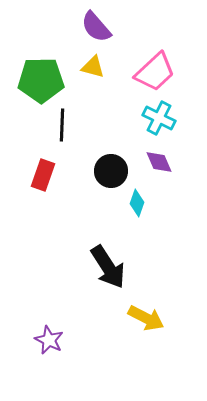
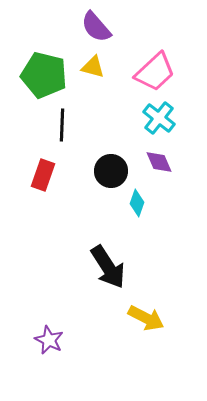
green pentagon: moved 3 px right, 5 px up; rotated 15 degrees clockwise
cyan cross: rotated 12 degrees clockwise
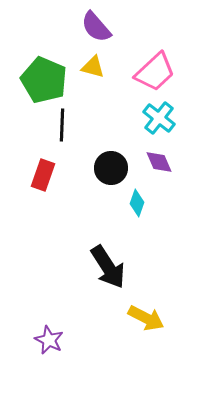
green pentagon: moved 5 px down; rotated 9 degrees clockwise
black circle: moved 3 px up
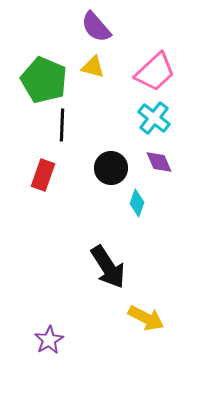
cyan cross: moved 5 px left
purple star: rotated 16 degrees clockwise
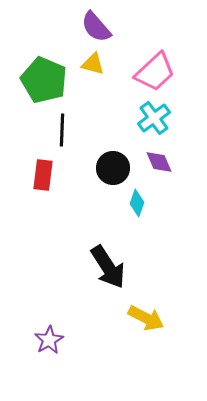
yellow triangle: moved 3 px up
cyan cross: rotated 16 degrees clockwise
black line: moved 5 px down
black circle: moved 2 px right
red rectangle: rotated 12 degrees counterclockwise
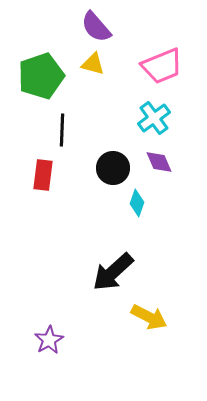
pink trapezoid: moved 7 px right, 6 px up; rotated 21 degrees clockwise
green pentagon: moved 3 px left, 4 px up; rotated 30 degrees clockwise
black arrow: moved 5 px right, 5 px down; rotated 81 degrees clockwise
yellow arrow: moved 3 px right, 1 px up
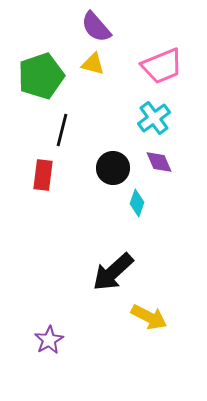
black line: rotated 12 degrees clockwise
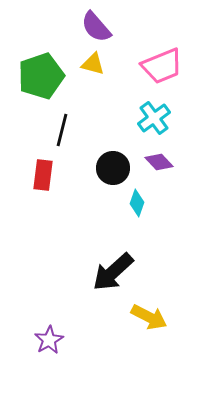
purple diamond: rotated 20 degrees counterclockwise
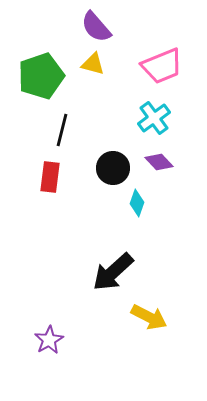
red rectangle: moved 7 px right, 2 px down
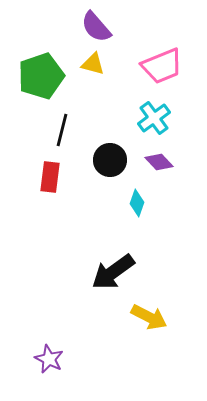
black circle: moved 3 px left, 8 px up
black arrow: rotated 6 degrees clockwise
purple star: moved 19 px down; rotated 16 degrees counterclockwise
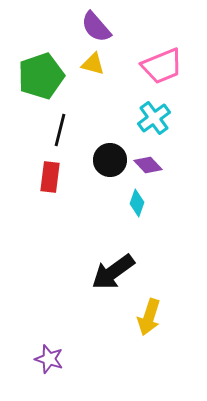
black line: moved 2 px left
purple diamond: moved 11 px left, 3 px down
yellow arrow: rotated 81 degrees clockwise
purple star: rotated 8 degrees counterclockwise
